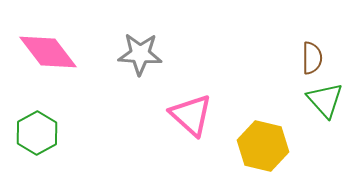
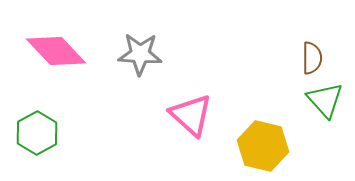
pink diamond: moved 8 px right, 1 px up; rotated 6 degrees counterclockwise
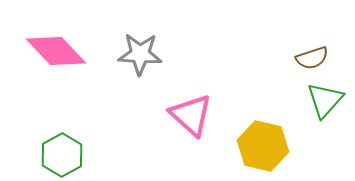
brown semicircle: rotated 72 degrees clockwise
green triangle: rotated 24 degrees clockwise
green hexagon: moved 25 px right, 22 px down
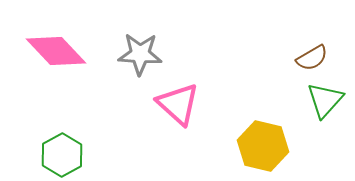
brown semicircle: rotated 12 degrees counterclockwise
pink triangle: moved 13 px left, 11 px up
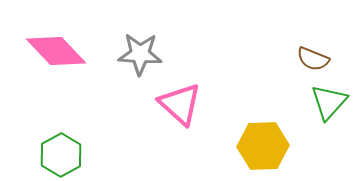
brown semicircle: moved 1 px right, 1 px down; rotated 52 degrees clockwise
green triangle: moved 4 px right, 2 px down
pink triangle: moved 2 px right
yellow hexagon: rotated 15 degrees counterclockwise
green hexagon: moved 1 px left
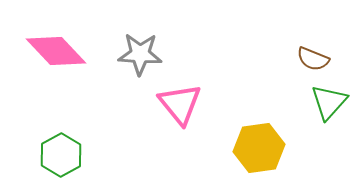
pink triangle: rotated 9 degrees clockwise
yellow hexagon: moved 4 px left, 2 px down; rotated 6 degrees counterclockwise
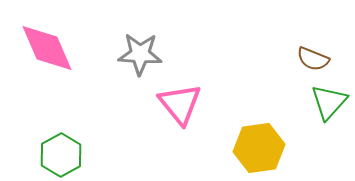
pink diamond: moved 9 px left, 3 px up; rotated 20 degrees clockwise
